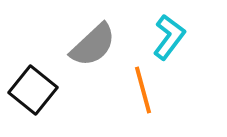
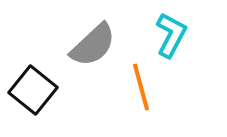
cyan L-shape: moved 2 px right, 2 px up; rotated 9 degrees counterclockwise
orange line: moved 2 px left, 3 px up
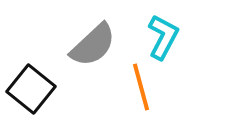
cyan L-shape: moved 8 px left, 2 px down
black square: moved 2 px left, 1 px up
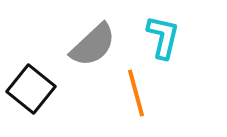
cyan L-shape: rotated 15 degrees counterclockwise
orange line: moved 5 px left, 6 px down
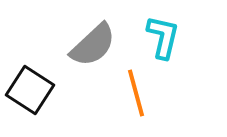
black square: moved 1 px left, 1 px down; rotated 6 degrees counterclockwise
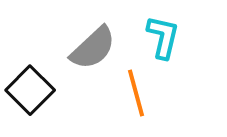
gray semicircle: moved 3 px down
black square: rotated 12 degrees clockwise
